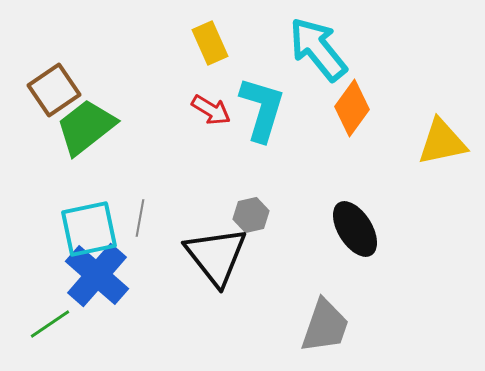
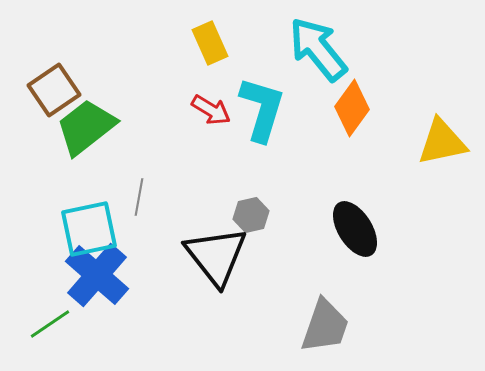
gray line: moved 1 px left, 21 px up
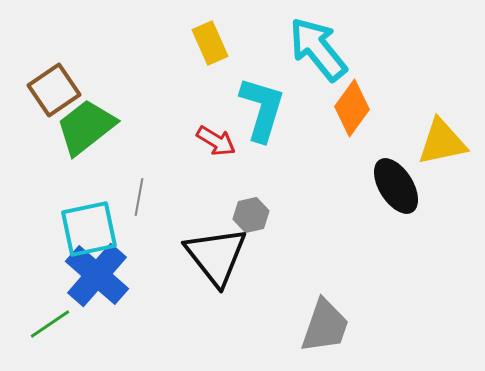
red arrow: moved 5 px right, 31 px down
black ellipse: moved 41 px right, 43 px up
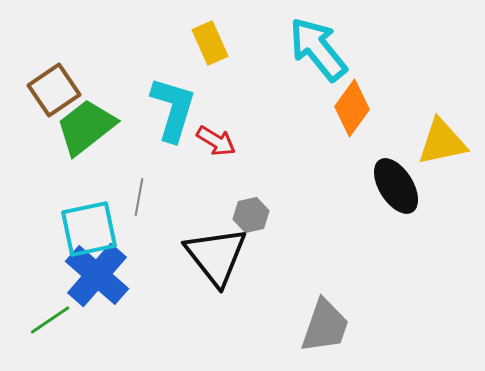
cyan L-shape: moved 89 px left
green line: moved 4 px up
